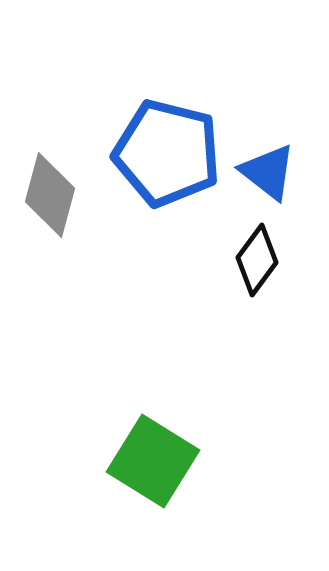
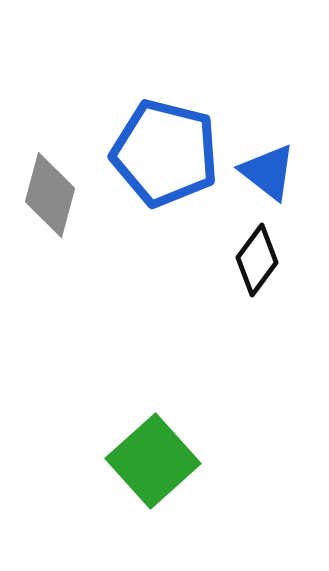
blue pentagon: moved 2 px left
green square: rotated 16 degrees clockwise
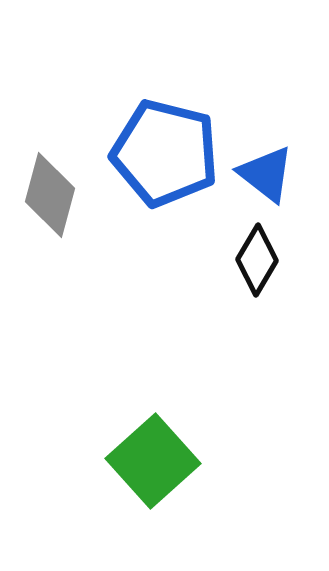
blue triangle: moved 2 px left, 2 px down
black diamond: rotated 6 degrees counterclockwise
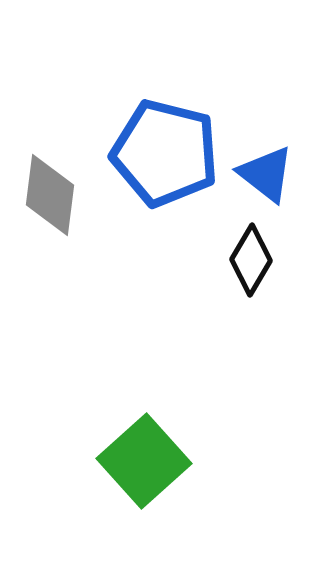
gray diamond: rotated 8 degrees counterclockwise
black diamond: moved 6 px left
green square: moved 9 px left
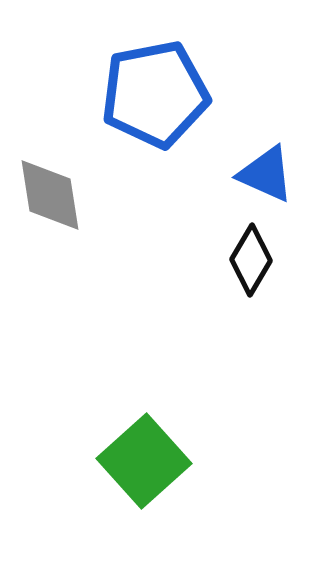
blue pentagon: moved 10 px left, 59 px up; rotated 25 degrees counterclockwise
blue triangle: rotated 14 degrees counterclockwise
gray diamond: rotated 16 degrees counterclockwise
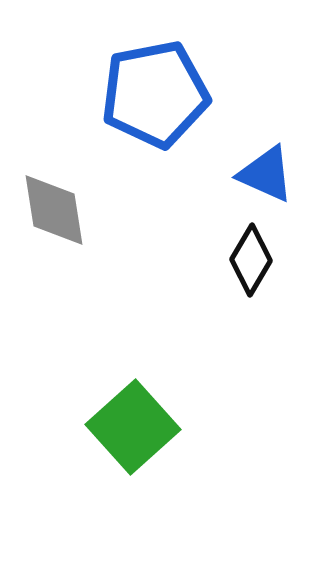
gray diamond: moved 4 px right, 15 px down
green square: moved 11 px left, 34 px up
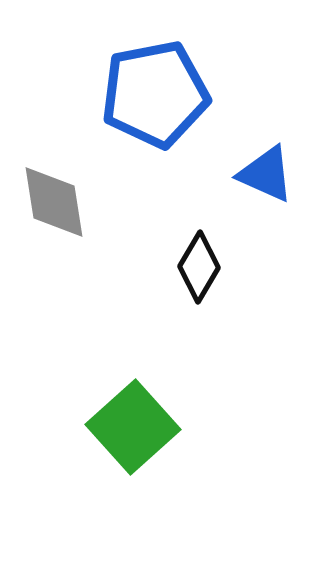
gray diamond: moved 8 px up
black diamond: moved 52 px left, 7 px down
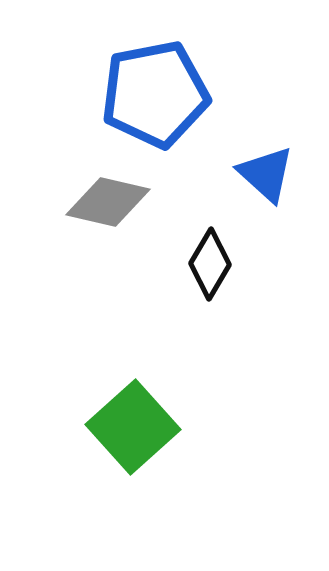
blue triangle: rotated 18 degrees clockwise
gray diamond: moved 54 px right; rotated 68 degrees counterclockwise
black diamond: moved 11 px right, 3 px up
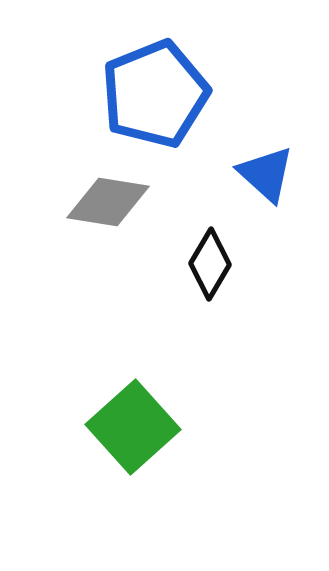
blue pentagon: rotated 11 degrees counterclockwise
gray diamond: rotated 4 degrees counterclockwise
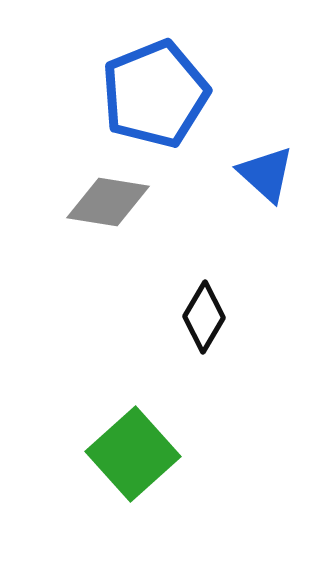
black diamond: moved 6 px left, 53 px down
green square: moved 27 px down
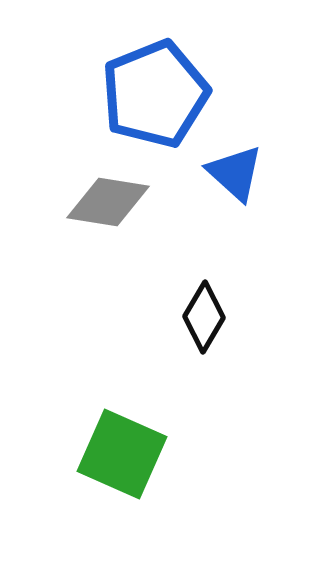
blue triangle: moved 31 px left, 1 px up
green square: moved 11 px left; rotated 24 degrees counterclockwise
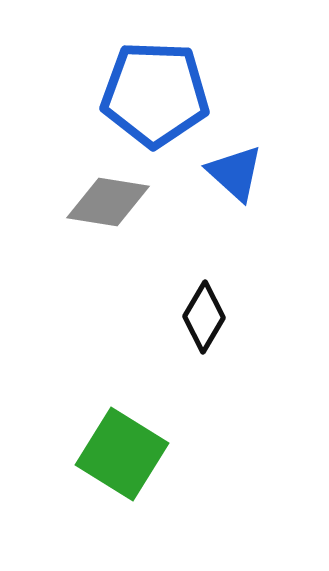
blue pentagon: rotated 24 degrees clockwise
green square: rotated 8 degrees clockwise
